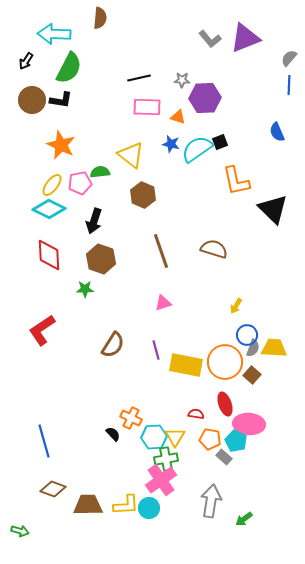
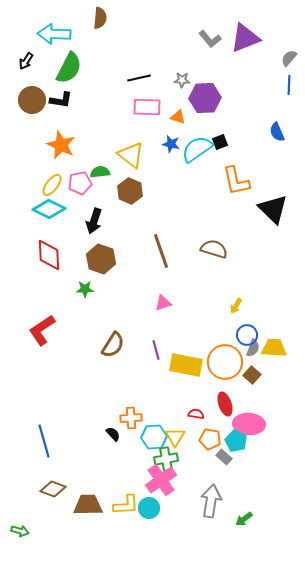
brown hexagon at (143, 195): moved 13 px left, 4 px up
orange cross at (131, 418): rotated 30 degrees counterclockwise
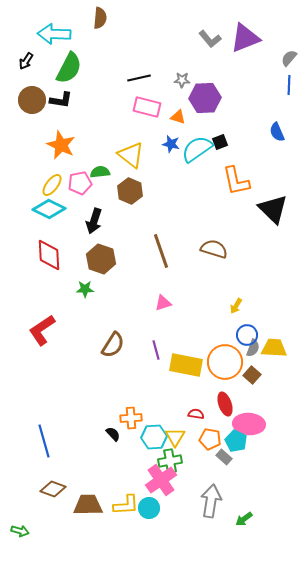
pink rectangle at (147, 107): rotated 12 degrees clockwise
green cross at (166, 459): moved 4 px right, 2 px down
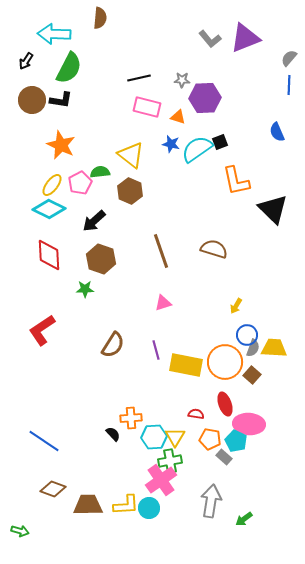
pink pentagon at (80, 183): rotated 15 degrees counterclockwise
black arrow at (94, 221): rotated 30 degrees clockwise
blue line at (44, 441): rotated 40 degrees counterclockwise
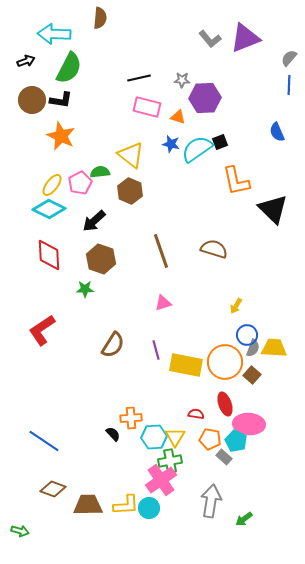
black arrow at (26, 61): rotated 144 degrees counterclockwise
orange star at (61, 145): moved 9 px up
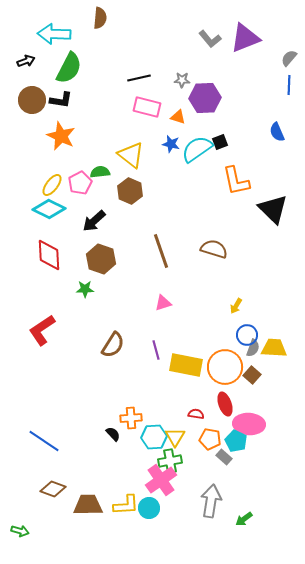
orange circle at (225, 362): moved 5 px down
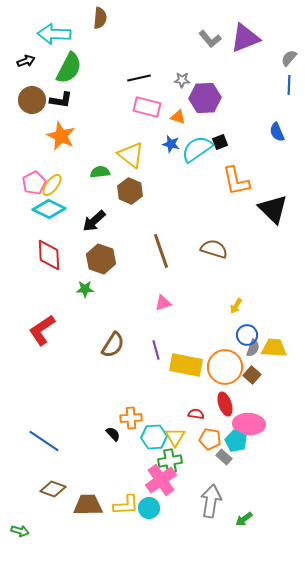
pink pentagon at (80, 183): moved 46 px left
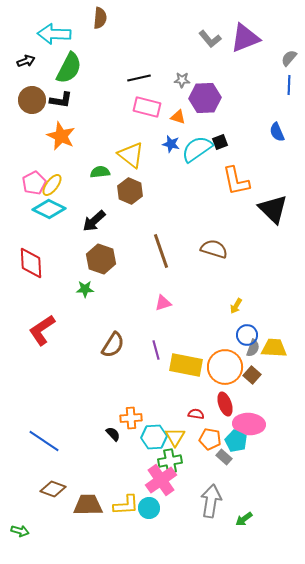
red diamond at (49, 255): moved 18 px left, 8 px down
